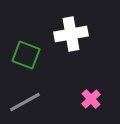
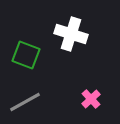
white cross: rotated 28 degrees clockwise
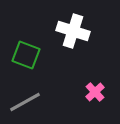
white cross: moved 2 px right, 3 px up
pink cross: moved 4 px right, 7 px up
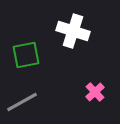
green square: rotated 32 degrees counterclockwise
gray line: moved 3 px left
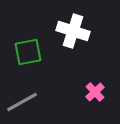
green square: moved 2 px right, 3 px up
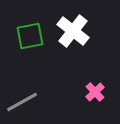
white cross: rotated 20 degrees clockwise
green square: moved 2 px right, 16 px up
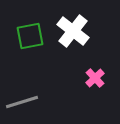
pink cross: moved 14 px up
gray line: rotated 12 degrees clockwise
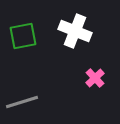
white cross: moved 2 px right; rotated 16 degrees counterclockwise
green square: moved 7 px left
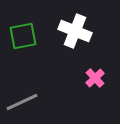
gray line: rotated 8 degrees counterclockwise
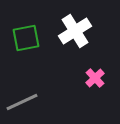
white cross: rotated 36 degrees clockwise
green square: moved 3 px right, 2 px down
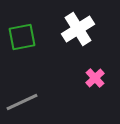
white cross: moved 3 px right, 2 px up
green square: moved 4 px left, 1 px up
